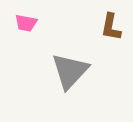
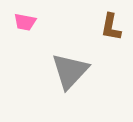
pink trapezoid: moved 1 px left, 1 px up
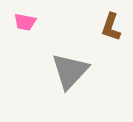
brown L-shape: rotated 8 degrees clockwise
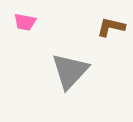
brown L-shape: rotated 84 degrees clockwise
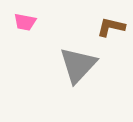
gray triangle: moved 8 px right, 6 px up
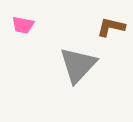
pink trapezoid: moved 2 px left, 3 px down
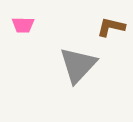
pink trapezoid: rotated 10 degrees counterclockwise
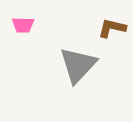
brown L-shape: moved 1 px right, 1 px down
